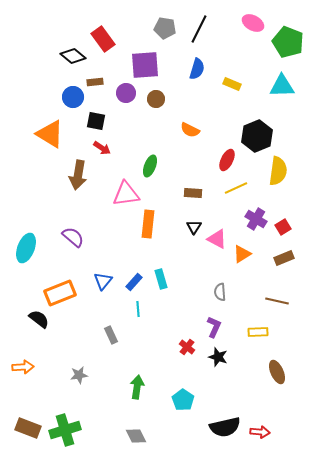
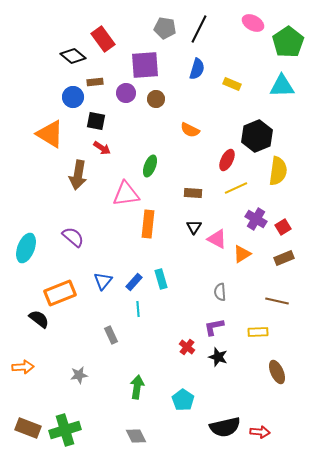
green pentagon at (288, 42): rotated 16 degrees clockwise
purple L-shape at (214, 327): rotated 125 degrees counterclockwise
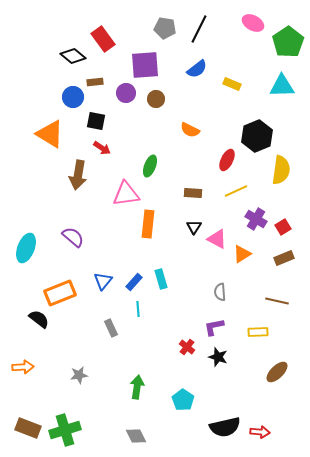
blue semicircle at (197, 69): rotated 35 degrees clockwise
yellow semicircle at (278, 171): moved 3 px right, 1 px up
yellow line at (236, 188): moved 3 px down
gray rectangle at (111, 335): moved 7 px up
brown ellipse at (277, 372): rotated 70 degrees clockwise
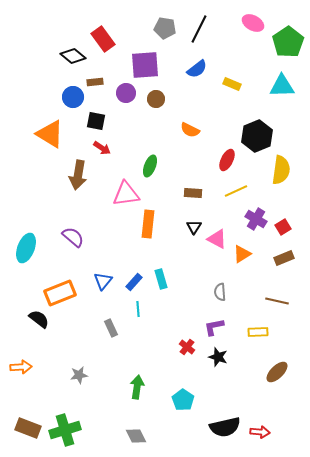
orange arrow at (23, 367): moved 2 px left
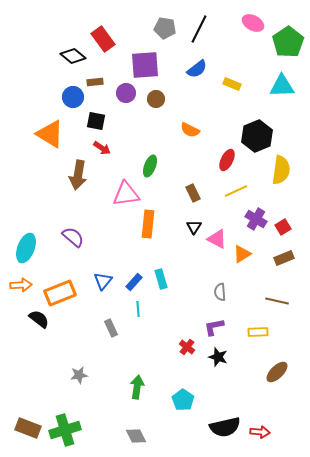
brown rectangle at (193, 193): rotated 60 degrees clockwise
orange arrow at (21, 367): moved 82 px up
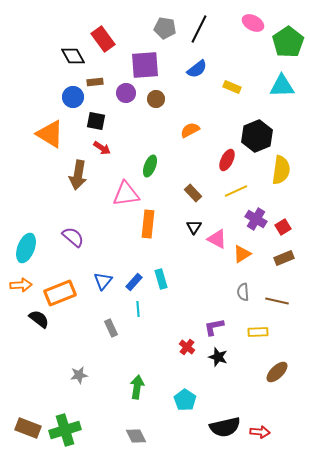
black diamond at (73, 56): rotated 20 degrees clockwise
yellow rectangle at (232, 84): moved 3 px down
orange semicircle at (190, 130): rotated 126 degrees clockwise
brown rectangle at (193, 193): rotated 18 degrees counterclockwise
gray semicircle at (220, 292): moved 23 px right
cyan pentagon at (183, 400): moved 2 px right
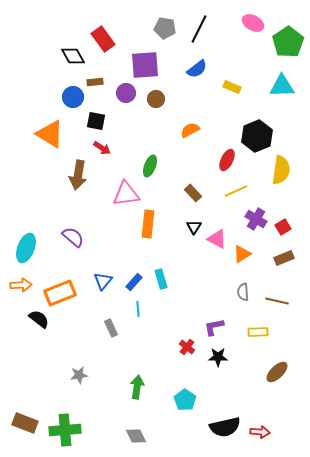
black star at (218, 357): rotated 18 degrees counterclockwise
brown rectangle at (28, 428): moved 3 px left, 5 px up
green cross at (65, 430): rotated 12 degrees clockwise
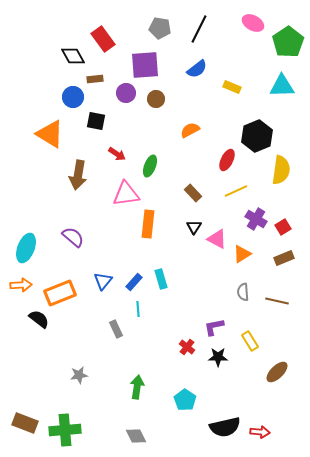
gray pentagon at (165, 28): moved 5 px left
brown rectangle at (95, 82): moved 3 px up
red arrow at (102, 148): moved 15 px right, 6 px down
gray rectangle at (111, 328): moved 5 px right, 1 px down
yellow rectangle at (258, 332): moved 8 px left, 9 px down; rotated 60 degrees clockwise
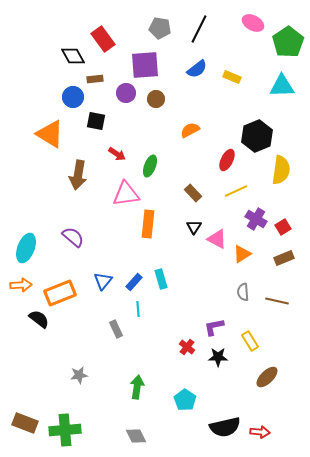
yellow rectangle at (232, 87): moved 10 px up
brown ellipse at (277, 372): moved 10 px left, 5 px down
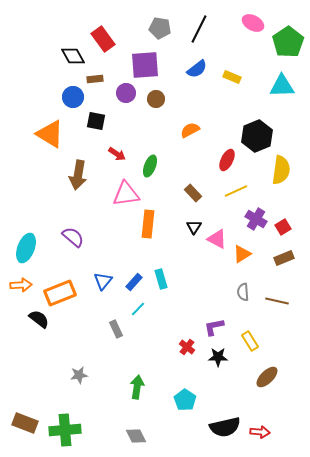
cyan line at (138, 309): rotated 49 degrees clockwise
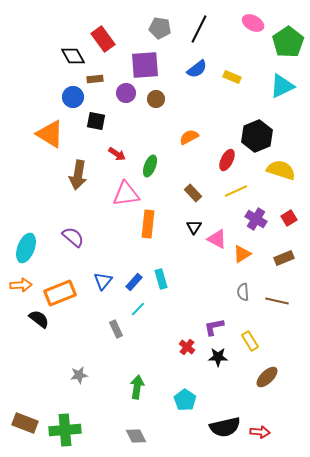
cyan triangle at (282, 86): rotated 24 degrees counterclockwise
orange semicircle at (190, 130): moved 1 px left, 7 px down
yellow semicircle at (281, 170): rotated 80 degrees counterclockwise
red square at (283, 227): moved 6 px right, 9 px up
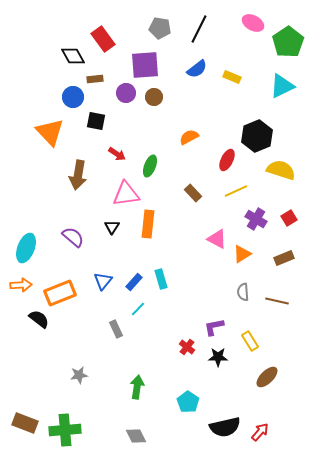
brown circle at (156, 99): moved 2 px left, 2 px up
orange triangle at (50, 134): moved 2 px up; rotated 16 degrees clockwise
black triangle at (194, 227): moved 82 px left
cyan pentagon at (185, 400): moved 3 px right, 2 px down
red arrow at (260, 432): rotated 54 degrees counterclockwise
